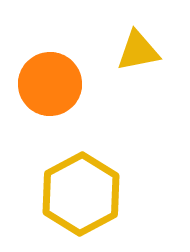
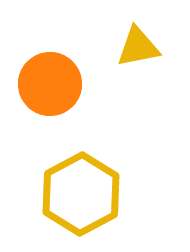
yellow triangle: moved 4 px up
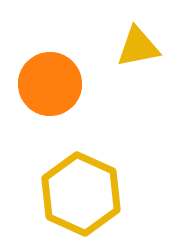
yellow hexagon: rotated 8 degrees counterclockwise
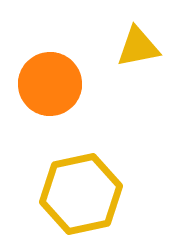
yellow hexagon: rotated 24 degrees clockwise
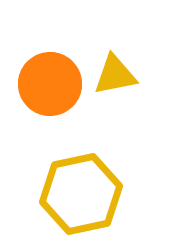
yellow triangle: moved 23 px left, 28 px down
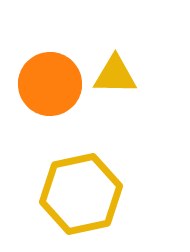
yellow triangle: rotated 12 degrees clockwise
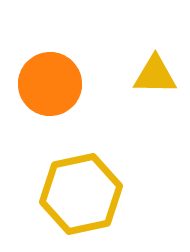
yellow triangle: moved 40 px right
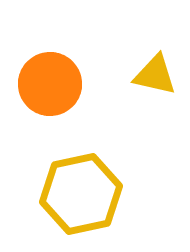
yellow triangle: rotated 12 degrees clockwise
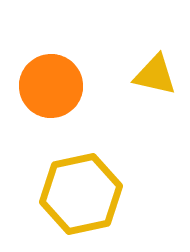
orange circle: moved 1 px right, 2 px down
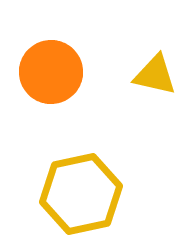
orange circle: moved 14 px up
